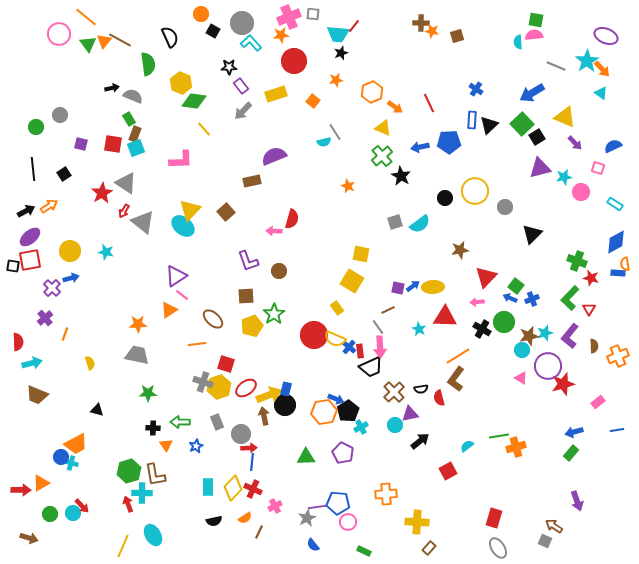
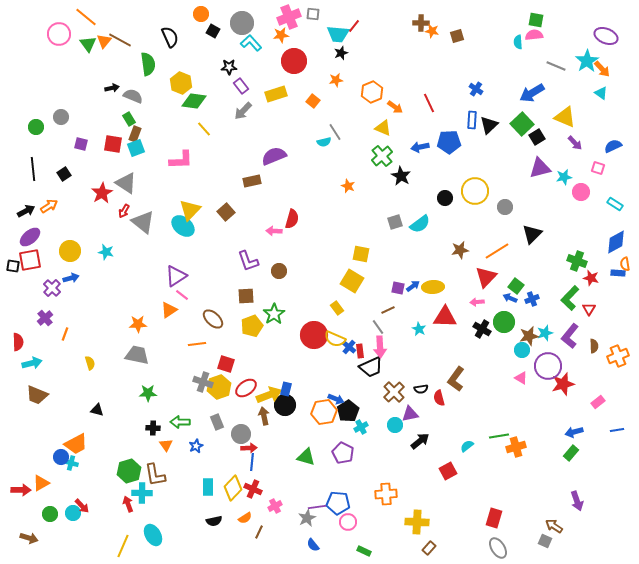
gray circle at (60, 115): moved 1 px right, 2 px down
orange line at (458, 356): moved 39 px right, 105 px up
green triangle at (306, 457): rotated 18 degrees clockwise
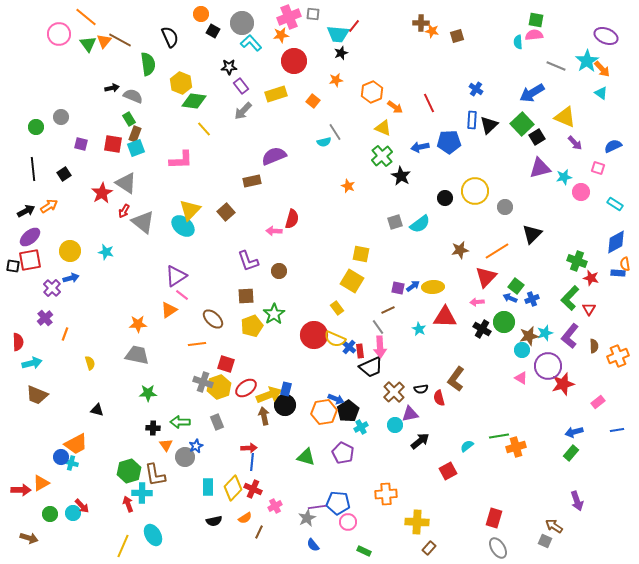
gray circle at (241, 434): moved 56 px left, 23 px down
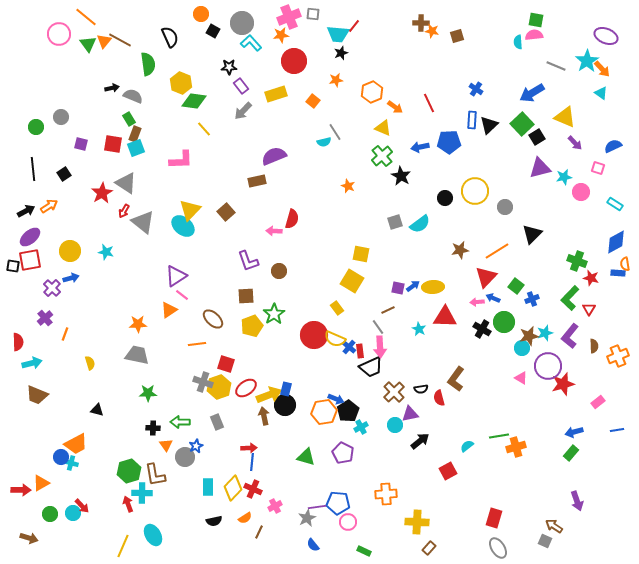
brown rectangle at (252, 181): moved 5 px right
blue arrow at (510, 298): moved 17 px left
cyan circle at (522, 350): moved 2 px up
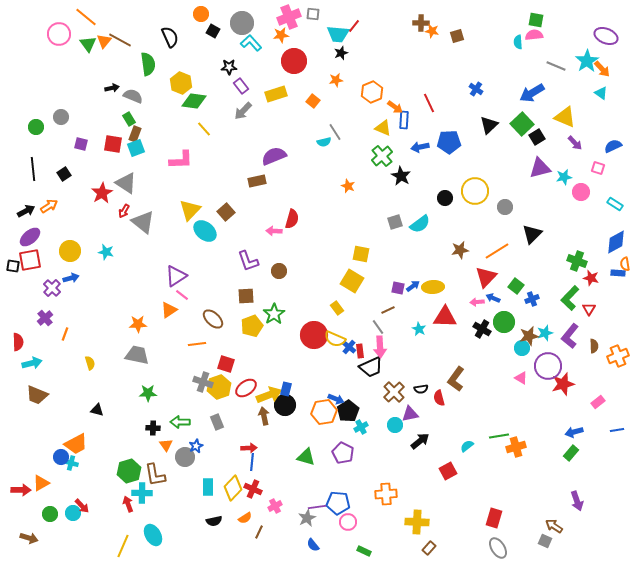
blue rectangle at (472, 120): moved 68 px left
cyan ellipse at (183, 226): moved 22 px right, 5 px down
